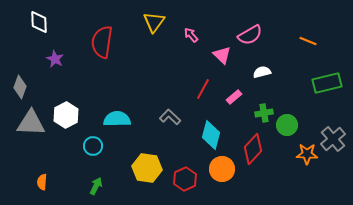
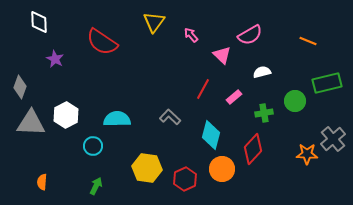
red semicircle: rotated 64 degrees counterclockwise
green circle: moved 8 px right, 24 px up
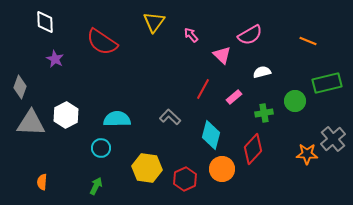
white diamond: moved 6 px right
cyan circle: moved 8 px right, 2 px down
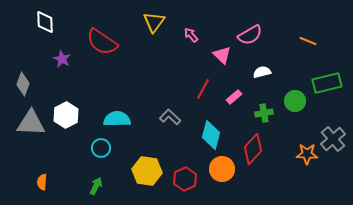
purple star: moved 7 px right
gray diamond: moved 3 px right, 3 px up
yellow hexagon: moved 3 px down
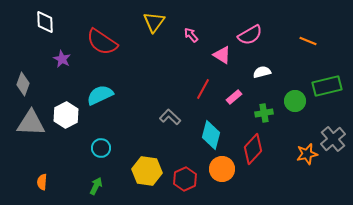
pink triangle: rotated 12 degrees counterclockwise
green rectangle: moved 3 px down
cyan semicircle: moved 17 px left, 24 px up; rotated 24 degrees counterclockwise
orange star: rotated 15 degrees counterclockwise
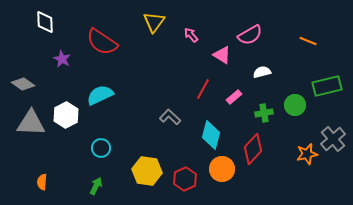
gray diamond: rotated 75 degrees counterclockwise
green circle: moved 4 px down
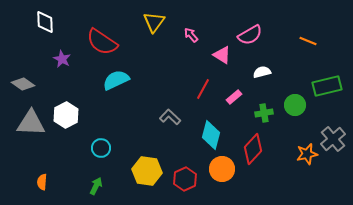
cyan semicircle: moved 16 px right, 15 px up
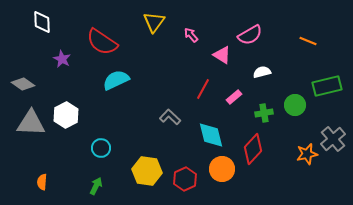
white diamond: moved 3 px left
cyan diamond: rotated 28 degrees counterclockwise
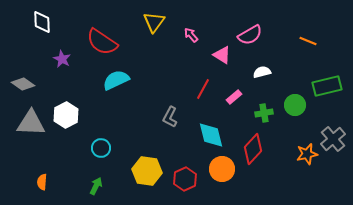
gray L-shape: rotated 105 degrees counterclockwise
